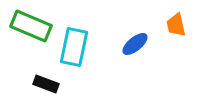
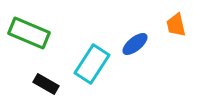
green rectangle: moved 2 px left, 7 px down
cyan rectangle: moved 18 px right, 17 px down; rotated 21 degrees clockwise
black rectangle: rotated 10 degrees clockwise
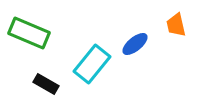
cyan rectangle: rotated 6 degrees clockwise
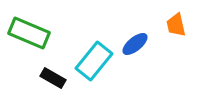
cyan rectangle: moved 2 px right, 3 px up
black rectangle: moved 7 px right, 6 px up
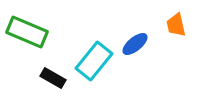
green rectangle: moved 2 px left, 1 px up
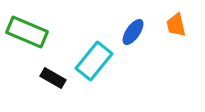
blue ellipse: moved 2 px left, 12 px up; rotated 16 degrees counterclockwise
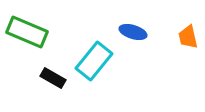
orange trapezoid: moved 12 px right, 12 px down
blue ellipse: rotated 72 degrees clockwise
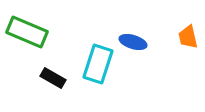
blue ellipse: moved 10 px down
cyan rectangle: moved 4 px right, 3 px down; rotated 21 degrees counterclockwise
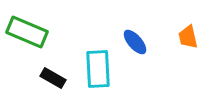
blue ellipse: moved 2 px right; rotated 32 degrees clockwise
cyan rectangle: moved 5 px down; rotated 21 degrees counterclockwise
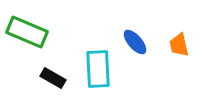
orange trapezoid: moved 9 px left, 8 px down
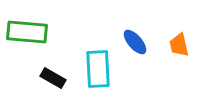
green rectangle: rotated 18 degrees counterclockwise
